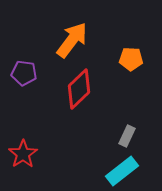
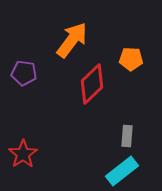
red diamond: moved 13 px right, 5 px up
gray rectangle: rotated 20 degrees counterclockwise
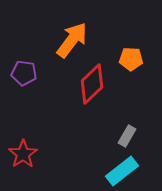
gray rectangle: rotated 25 degrees clockwise
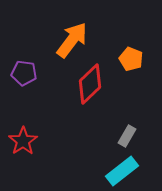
orange pentagon: rotated 20 degrees clockwise
red diamond: moved 2 px left
red star: moved 13 px up
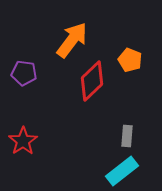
orange pentagon: moved 1 px left, 1 px down
red diamond: moved 2 px right, 3 px up
gray rectangle: rotated 25 degrees counterclockwise
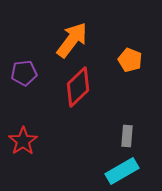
purple pentagon: rotated 15 degrees counterclockwise
red diamond: moved 14 px left, 6 px down
cyan rectangle: rotated 8 degrees clockwise
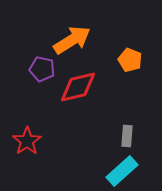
orange arrow: rotated 21 degrees clockwise
purple pentagon: moved 18 px right, 4 px up; rotated 20 degrees clockwise
red diamond: rotated 30 degrees clockwise
red star: moved 4 px right
cyan rectangle: rotated 12 degrees counterclockwise
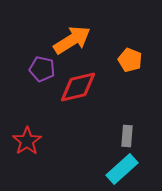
cyan rectangle: moved 2 px up
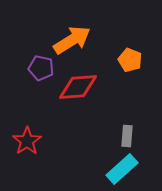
purple pentagon: moved 1 px left, 1 px up
red diamond: rotated 9 degrees clockwise
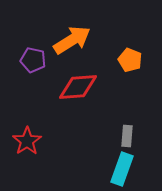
purple pentagon: moved 8 px left, 8 px up
cyan rectangle: rotated 28 degrees counterclockwise
